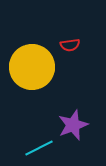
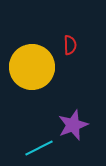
red semicircle: rotated 84 degrees counterclockwise
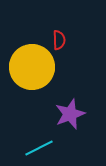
red semicircle: moved 11 px left, 5 px up
purple star: moved 3 px left, 11 px up
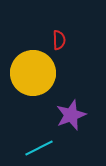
yellow circle: moved 1 px right, 6 px down
purple star: moved 1 px right, 1 px down
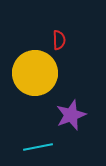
yellow circle: moved 2 px right
cyan line: moved 1 px left, 1 px up; rotated 16 degrees clockwise
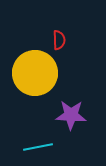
purple star: rotated 24 degrees clockwise
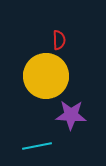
yellow circle: moved 11 px right, 3 px down
cyan line: moved 1 px left, 1 px up
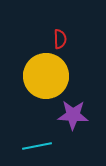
red semicircle: moved 1 px right, 1 px up
purple star: moved 2 px right
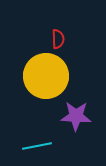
red semicircle: moved 2 px left
purple star: moved 3 px right, 1 px down
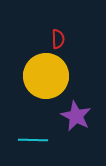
purple star: rotated 24 degrees clockwise
cyan line: moved 4 px left, 6 px up; rotated 12 degrees clockwise
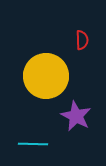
red semicircle: moved 24 px right, 1 px down
cyan line: moved 4 px down
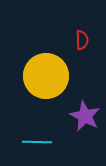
purple star: moved 9 px right
cyan line: moved 4 px right, 2 px up
